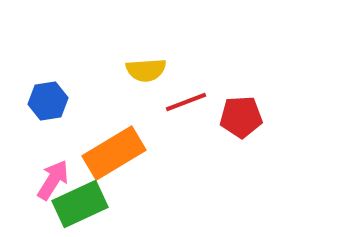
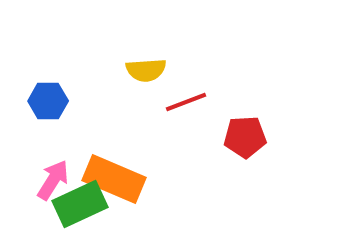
blue hexagon: rotated 9 degrees clockwise
red pentagon: moved 4 px right, 20 px down
orange rectangle: moved 26 px down; rotated 54 degrees clockwise
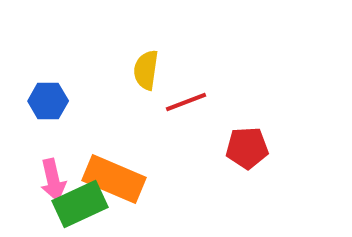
yellow semicircle: rotated 102 degrees clockwise
red pentagon: moved 2 px right, 11 px down
pink arrow: rotated 135 degrees clockwise
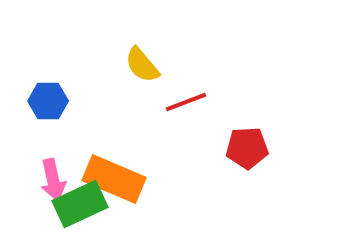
yellow semicircle: moved 4 px left, 5 px up; rotated 48 degrees counterclockwise
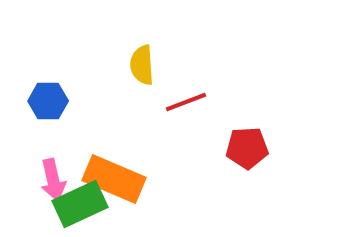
yellow semicircle: rotated 36 degrees clockwise
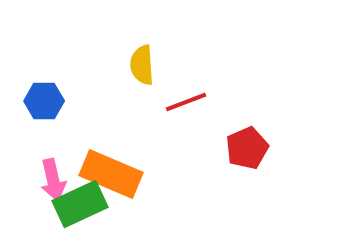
blue hexagon: moved 4 px left
red pentagon: rotated 21 degrees counterclockwise
orange rectangle: moved 3 px left, 5 px up
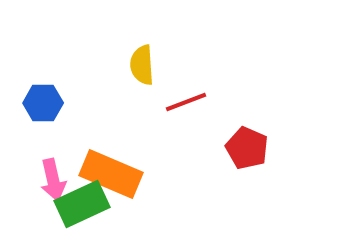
blue hexagon: moved 1 px left, 2 px down
red pentagon: rotated 24 degrees counterclockwise
green rectangle: moved 2 px right
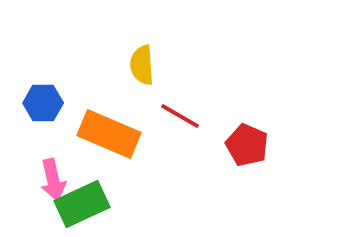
red line: moved 6 px left, 14 px down; rotated 51 degrees clockwise
red pentagon: moved 3 px up
orange rectangle: moved 2 px left, 40 px up
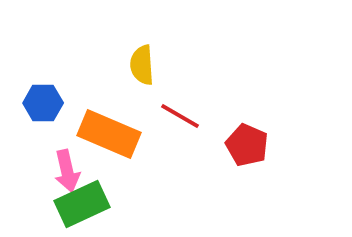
pink arrow: moved 14 px right, 9 px up
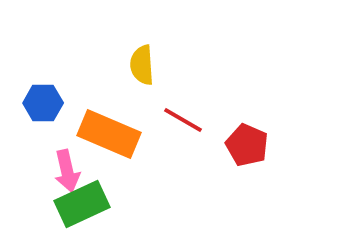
red line: moved 3 px right, 4 px down
